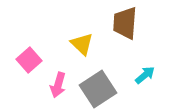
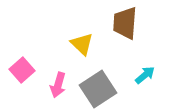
pink square: moved 7 px left, 10 px down
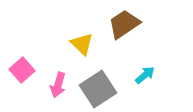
brown trapezoid: moved 1 px left, 1 px down; rotated 52 degrees clockwise
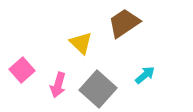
brown trapezoid: moved 1 px up
yellow triangle: moved 1 px left, 1 px up
gray square: rotated 15 degrees counterclockwise
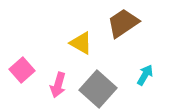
brown trapezoid: moved 1 px left
yellow triangle: rotated 15 degrees counterclockwise
cyan arrow: rotated 20 degrees counterclockwise
